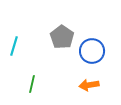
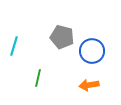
gray pentagon: rotated 20 degrees counterclockwise
green line: moved 6 px right, 6 px up
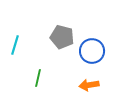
cyan line: moved 1 px right, 1 px up
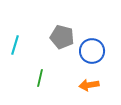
green line: moved 2 px right
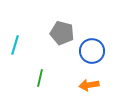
gray pentagon: moved 4 px up
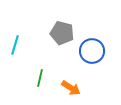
orange arrow: moved 18 px left, 3 px down; rotated 138 degrees counterclockwise
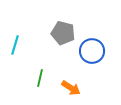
gray pentagon: moved 1 px right
